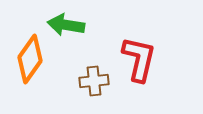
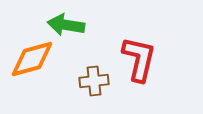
orange diamond: moved 2 px right; rotated 39 degrees clockwise
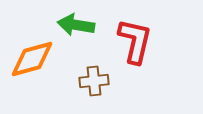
green arrow: moved 10 px right
red L-shape: moved 4 px left, 18 px up
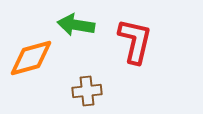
orange diamond: moved 1 px left, 1 px up
brown cross: moved 7 px left, 10 px down
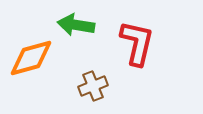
red L-shape: moved 2 px right, 2 px down
brown cross: moved 6 px right, 5 px up; rotated 16 degrees counterclockwise
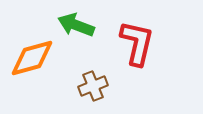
green arrow: rotated 12 degrees clockwise
orange diamond: moved 1 px right
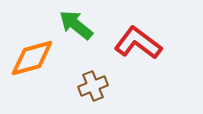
green arrow: rotated 18 degrees clockwise
red L-shape: moved 1 px right; rotated 66 degrees counterclockwise
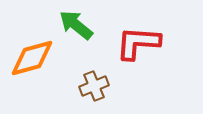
red L-shape: rotated 33 degrees counterclockwise
brown cross: moved 1 px right
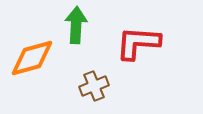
green arrow: rotated 54 degrees clockwise
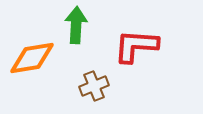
red L-shape: moved 2 px left, 3 px down
orange diamond: rotated 6 degrees clockwise
